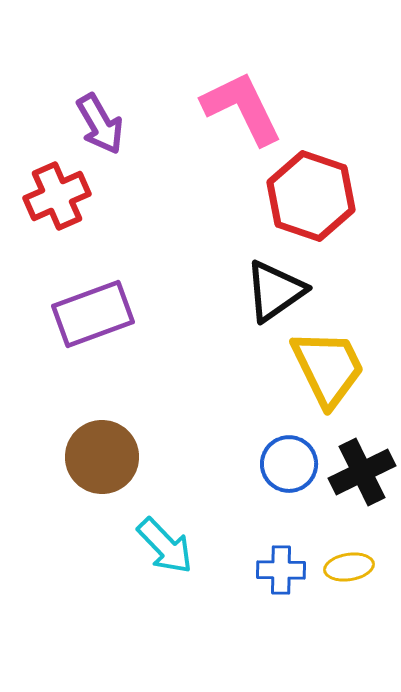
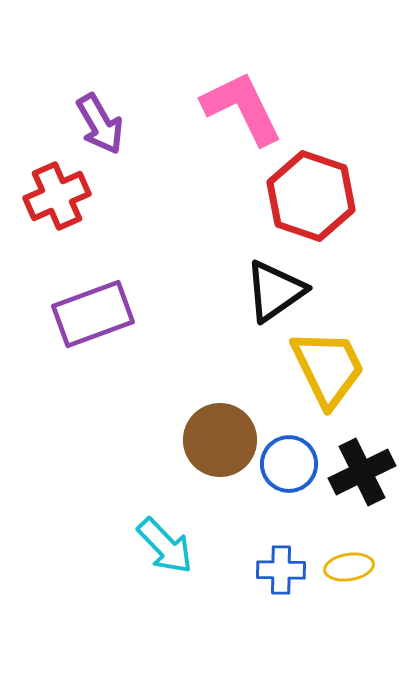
brown circle: moved 118 px right, 17 px up
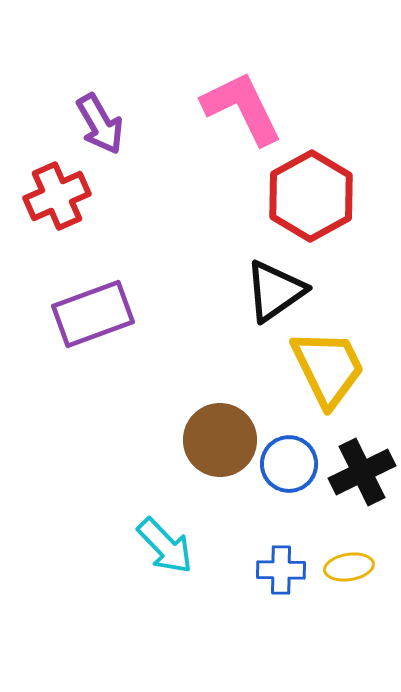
red hexagon: rotated 12 degrees clockwise
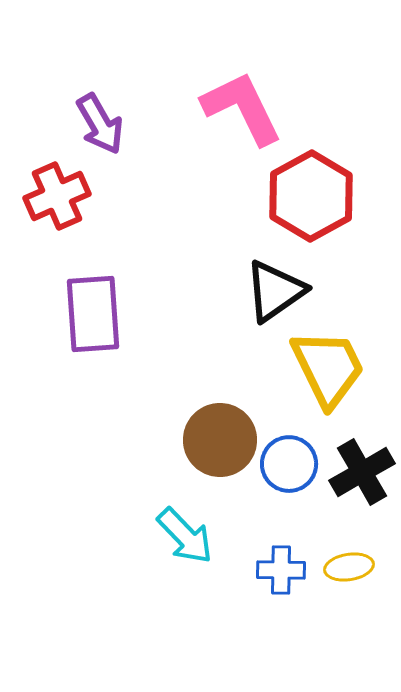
purple rectangle: rotated 74 degrees counterclockwise
black cross: rotated 4 degrees counterclockwise
cyan arrow: moved 20 px right, 10 px up
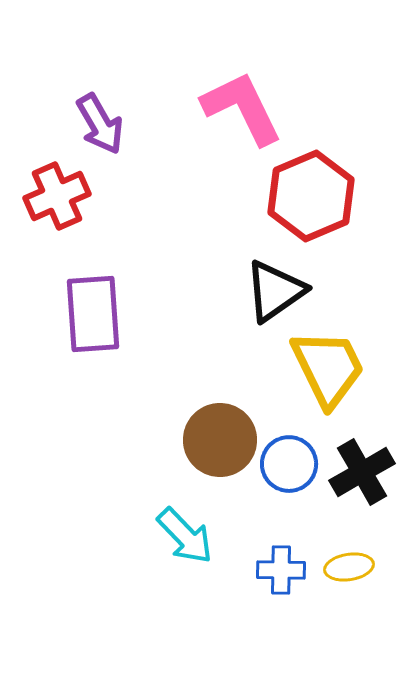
red hexagon: rotated 6 degrees clockwise
